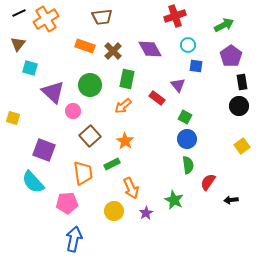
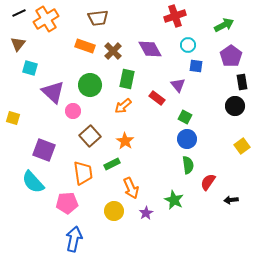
brown trapezoid at (102, 17): moved 4 px left, 1 px down
black circle at (239, 106): moved 4 px left
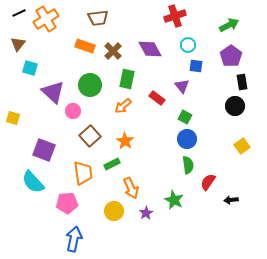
green arrow at (224, 25): moved 5 px right
purple triangle at (178, 85): moved 4 px right, 1 px down
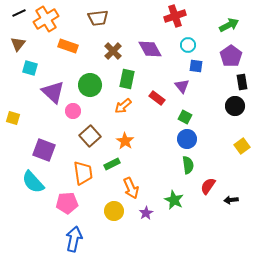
orange rectangle at (85, 46): moved 17 px left
red semicircle at (208, 182): moved 4 px down
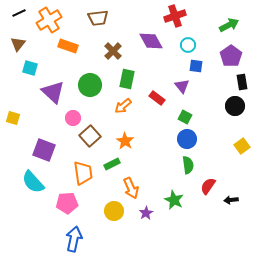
orange cross at (46, 19): moved 3 px right, 1 px down
purple diamond at (150, 49): moved 1 px right, 8 px up
pink circle at (73, 111): moved 7 px down
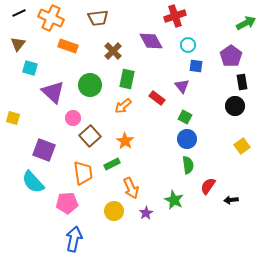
orange cross at (49, 20): moved 2 px right, 2 px up; rotated 35 degrees counterclockwise
green arrow at (229, 25): moved 17 px right, 2 px up
